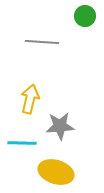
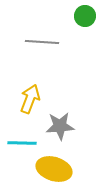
yellow arrow: rotated 8 degrees clockwise
yellow ellipse: moved 2 px left, 3 px up
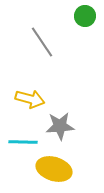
gray line: rotated 52 degrees clockwise
yellow arrow: rotated 84 degrees clockwise
cyan line: moved 1 px right, 1 px up
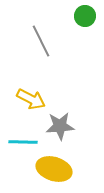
gray line: moved 1 px left, 1 px up; rotated 8 degrees clockwise
yellow arrow: moved 1 px right; rotated 12 degrees clockwise
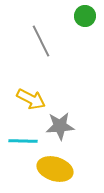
cyan line: moved 1 px up
yellow ellipse: moved 1 px right
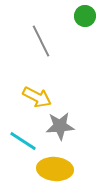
yellow arrow: moved 6 px right, 2 px up
cyan line: rotated 32 degrees clockwise
yellow ellipse: rotated 12 degrees counterclockwise
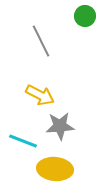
yellow arrow: moved 3 px right, 2 px up
cyan line: rotated 12 degrees counterclockwise
